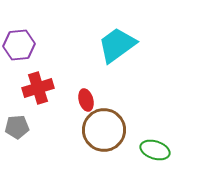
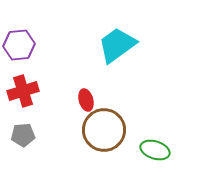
red cross: moved 15 px left, 3 px down
gray pentagon: moved 6 px right, 8 px down
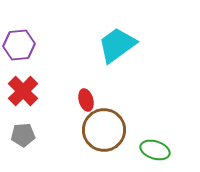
red cross: rotated 28 degrees counterclockwise
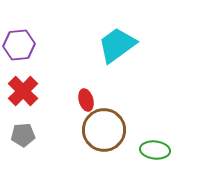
green ellipse: rotated 12 degrees counterclockwise
